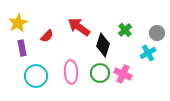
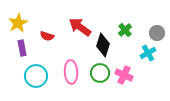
red arrow: moved 1 px right
red semicircle: rotated 64 degrees clockwise
pink cross: moved 1 px right, 1 px down
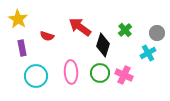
yellow star: moved 4 px up; rotated 12 degrees counterclockwise
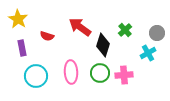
pink cross: rotated 30 degrees counterclockwise
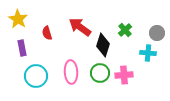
red semicircle: moved 3 px up; rotated 56 degrees clockwise
cyan cross: rotated 35 degrees clockwise
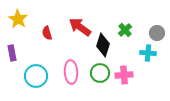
purple rectangle: moved 10 px left, 5 px down
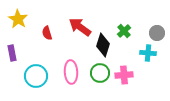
green cross: moved 1 px left, 1 px down
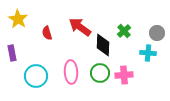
black diamond: rotated 15 degrees counterclockwise
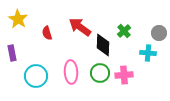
gray circle: moved 2 px right
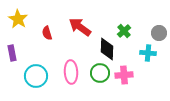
black diamond: moved 4 px right, 4 px down
